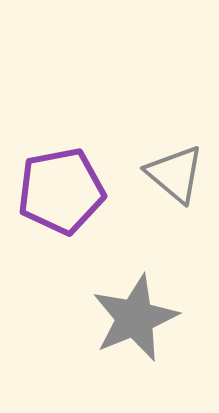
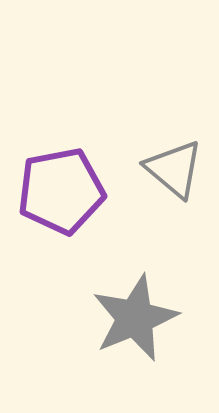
gray triangle: moved 1 px left, 5 px up
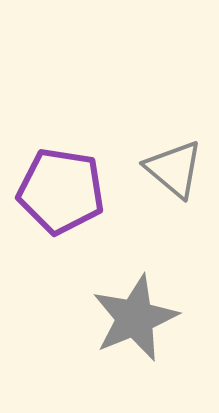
purple pentagon: rotated 20 degrees clockwise
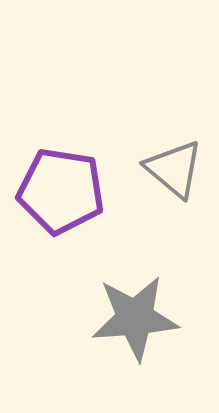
gray star: rotated 18 degrees clockwise
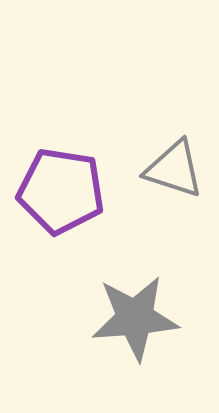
gray triangle: rotated 22 degrees counterclockwise
